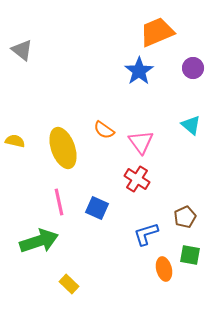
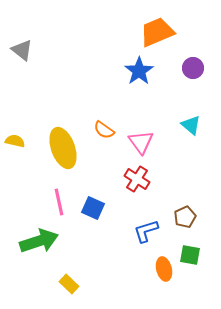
blue square: moved 4 px left
blue L-shape: moved 3 px up
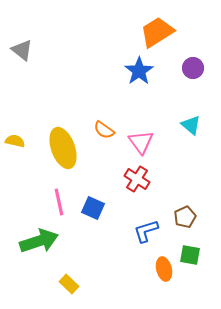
orange trapezoid: rotated 9 degrees counterclockwise
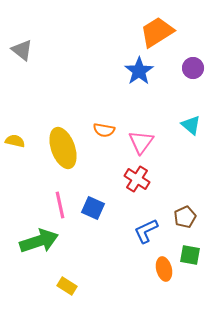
orange semicircle: rotated 25 degrees counterclockwise
pink triangle: rotated 12 degrees clockwise
pink line: moved 1 px right, 3 px down
blue L-shape: rotated 8 degrees counterclockwise
yellow rectangle: moved 2 px left, 2 px down; rotated 12 degrees counterclockwise
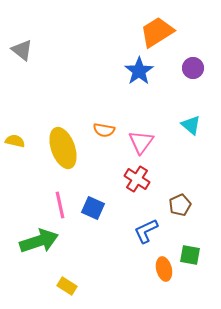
brown pentagon: moved 5 px left, 12 px up
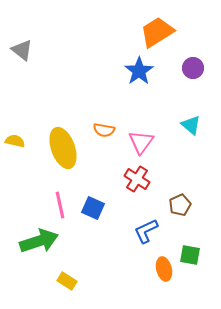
yellow rectangle: moved 5 px up
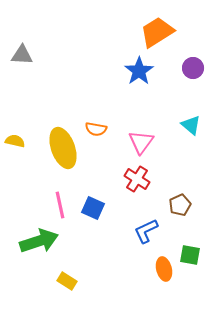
gray triangle: moved 5 px down; rotated 35 degrees counterclockwise
orange semicircle: moved 8 px left, 1 px up
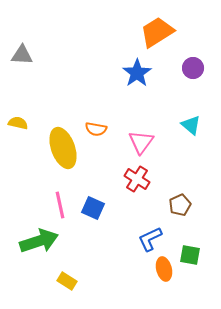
blue star: moved 2 px left, 2 px down
yellow semicircle: moved 3 px right, 18 px up
blue L-shape: moved 4 px right, 8 px down
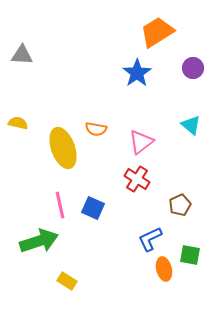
pink triangle: rotated 16 degrees clockwise
